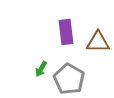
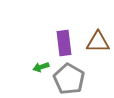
purple rectangle: moved 2 px left, 11 px down
green arrow: moved 2 px up; rotated 42 degrees clockwise
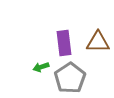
gray pentagon: moved 1 px right, 1 px up; rotated 8 degrees clockwise
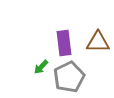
green arrow: rotated 28 degrees counterclockwise
gray pentagon: moved 1 px left, 1 px up; rotated 8 degrees clockwise
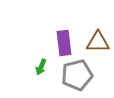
green arrow: rotated 21 degrees counterclockwise
gray pentagon: moved 8 px right, 2 px up; rotated 12 degrees clockwise
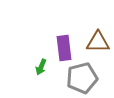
purple rectangle: moved 5 px down
gray pentagon: moved 5 px right, 3 px down
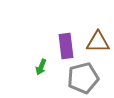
purple rectangle: moved 2 px right, 2 px up
gray pentagon: moved 1 px right
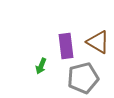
brown triangle: rotated 30 degrees clockwise
green arrow: moved 1 px up
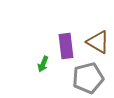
green arrow: moved 2 px right, 2 px up
gray pentagon: moved 5 px right
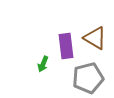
brown triangle: moved 3 px left, 4 px up
